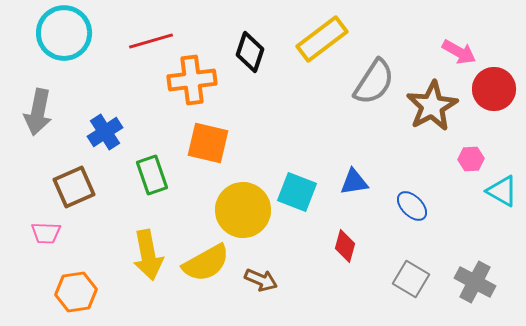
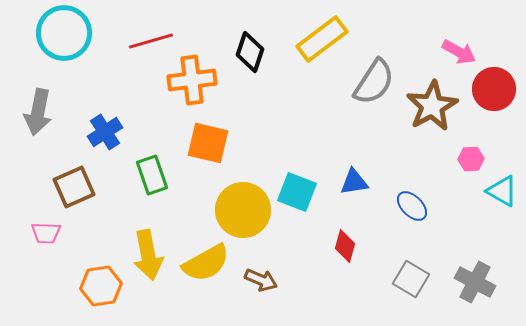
orange hexagon: moved 25 px right, 6 px up
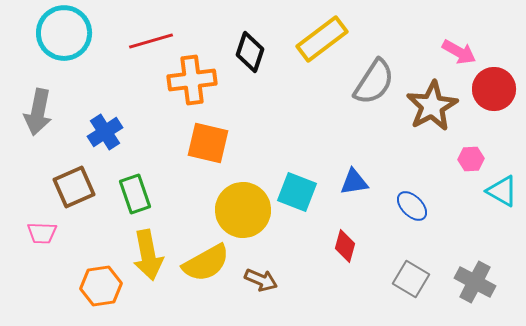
green rectangle: moved 17 px left, 19 px down
pink trapezoid: moved 4 px left
